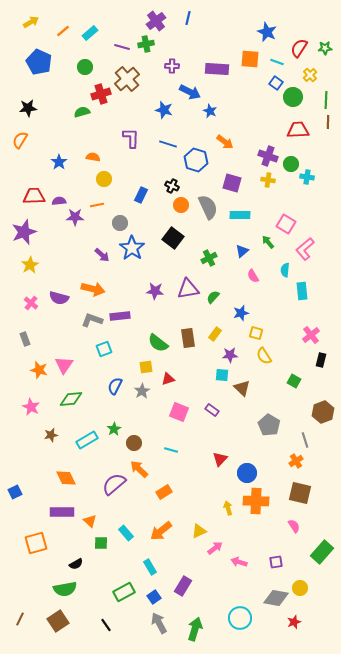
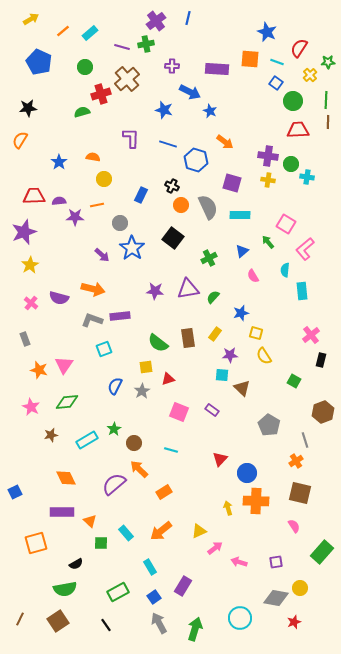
yellow arrow at (31, 22): moved 3 px up
green star at (325, 48): moved 3 px right, 14 px down
green circle at (293, 97): moved 4 px down
purple cross at (268, 156): rotated 12 degrees counterclockwise
green diamond at (71, 399): moved 4 px left, 3 px down
green rectangle at (124, 592): moved 6 px left
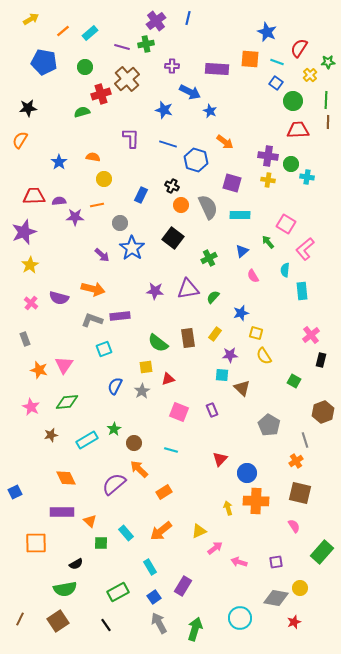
blue pentagon at (39, 62): moved 5 px right; rotated 15 degrees counterclockwise
purple rectangle at (212, 410): rotated 32 degrees clockwise
orange square at (36, 543): rotated 15 degrees clockwise
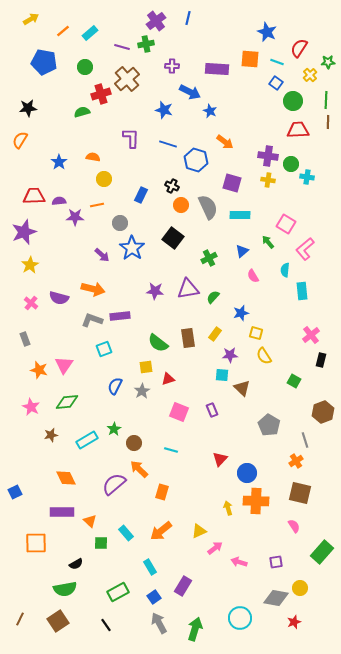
orange rectangle at (164, 492): moved 2 px left; rotated 42 degrees counterclockwise
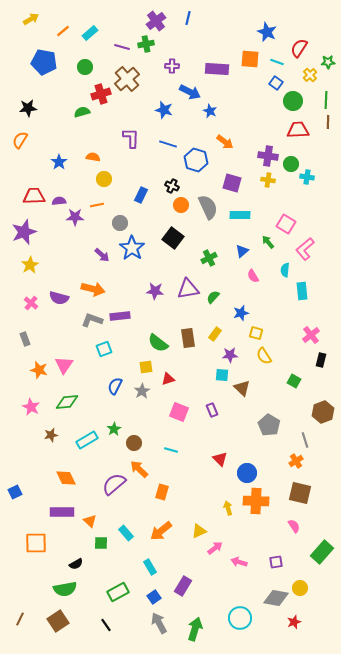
red triangle at (220, 459): rotated 28 degrees counterclockwise
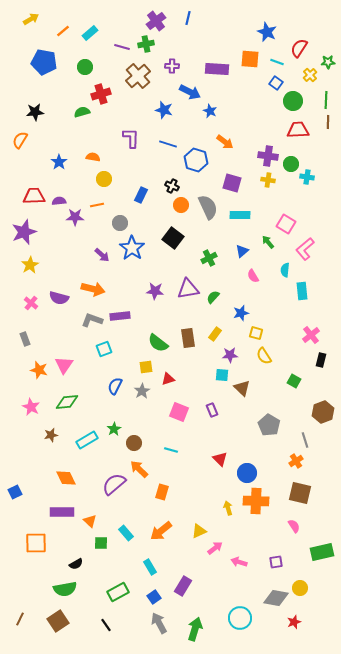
brown cross at (127, 79): moved 11 px right, 3 px up
black star at (28, 108): moved 7 px right, 4 px down
green rectangle at (322, 552): rotated 35 degrees clockwise
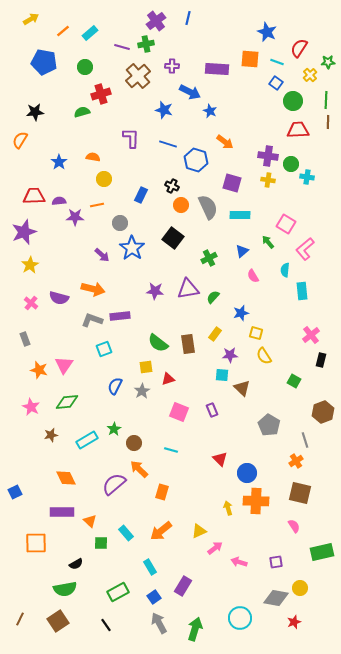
brown rectangle at (188, 338): moved 6 px down
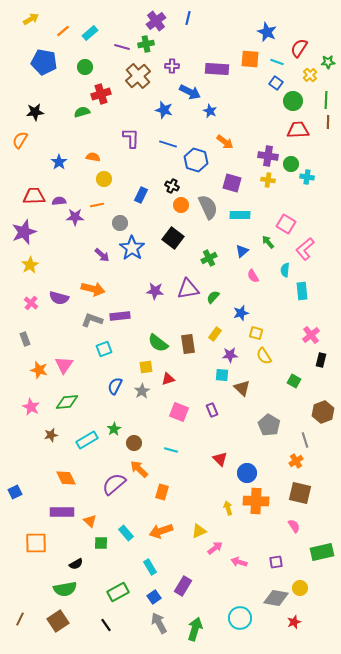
orange arrow at (161, 531): rotated 20 degrees clockwise
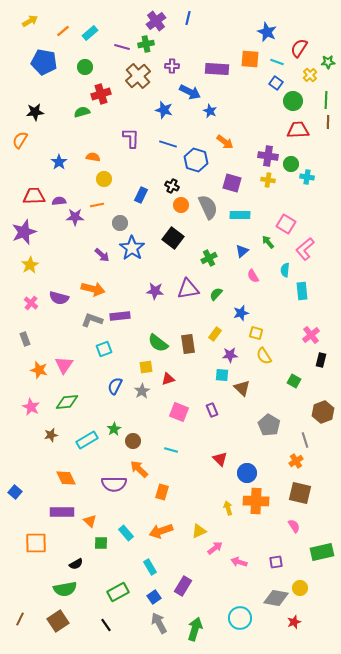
yellow arrow at (31, 19): moved 1 px left, 2 px down
green semicircle at (213, 297): moved 3 px right, 3 px up
brown circle at (134, 443): moved 1 px left, 2 px up
purple semicircle at (114, 484): rotated 140 degrees counterclockwise
blue square at (15, 492): rotated 24 degrees counterclockwise
